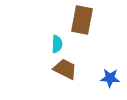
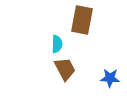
brown trapezoid: rotated 35 degrees clockwise
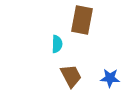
brown trapezoid: moved 6 px right, 7 px down
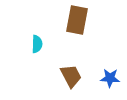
brown rectangle: moved 5 px left
cyan semicircle: moved 20 px left
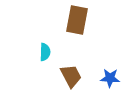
cyan semicircle: moved 8 px right, 8 px down
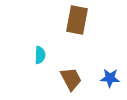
cyan semicircle: moved 5 px left, 3 px down
brown trapezoid: moved 3 px down
